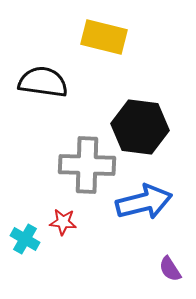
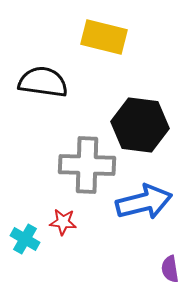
black hexagon: moved 2 px up
purple semicircle: rotated 24 degrees clockwise
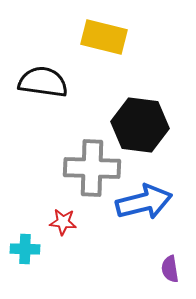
gray cross: moved 5 px right, 3 px down
cyan cross: moved 10 px down; rotated 28 degrees counterclockwise
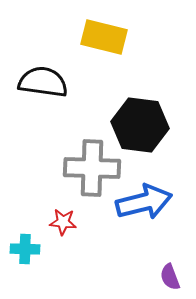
purple semicircle: moved 8 px down; rotated 12 degrees counterclockwise
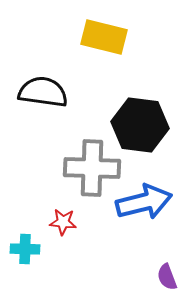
black semicircle: moved 10 px down
purple semicircle: moved 3 px left
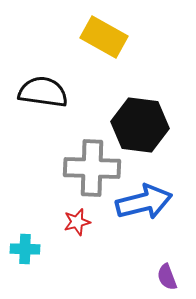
yellow rectangle: rotated 15 degrees clockwise
red star: moved 14 px right; rotated 20 degrees counterclockwise
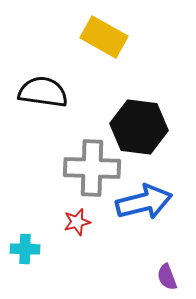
black hexagon: moved 1 px left, 2 px down
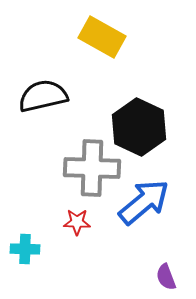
yellow rectangle: moved 2 px left
black semicircle: moved 4 px down; rotated 21 degrees counterclockwise
black hexagon: rotated 18 degrees clockwise
blue arrow: rotated 26 degrees counterclockwise
red star: rotated 16 degrees clockwise
purple semicircle: moved 1 px left
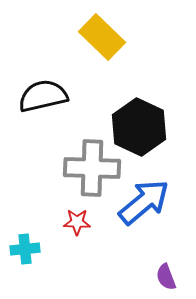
yellow rectangle: rotated 15 degrees clockwise
cyan cross: rotated 8 degrees counterclockwise
